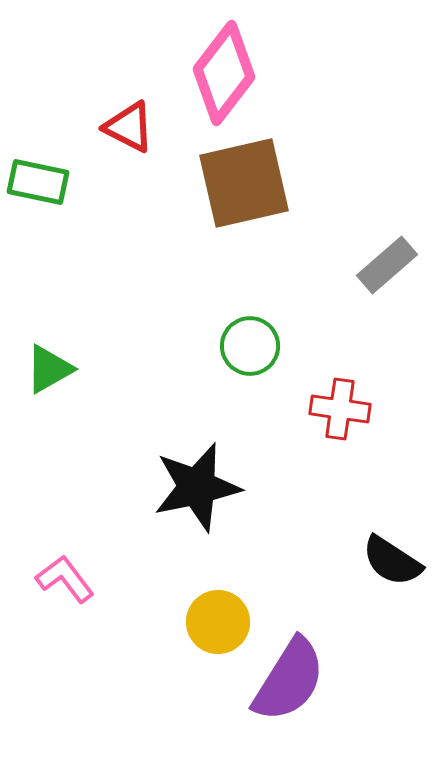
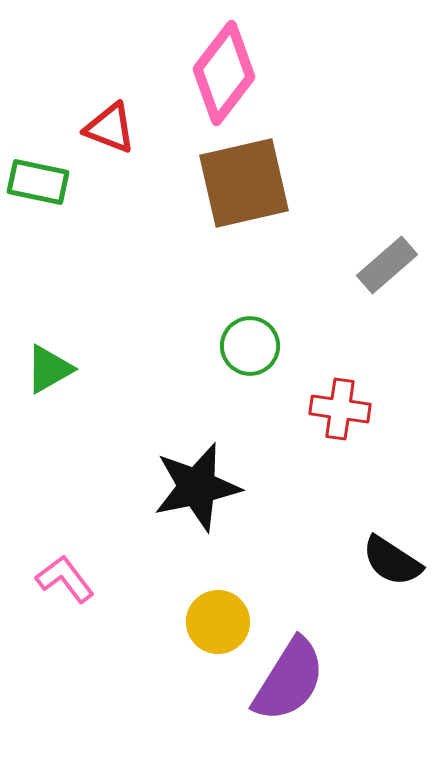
red triangle: moved 19 px left, 1 px down; rotated 6 degrees counterclockwise
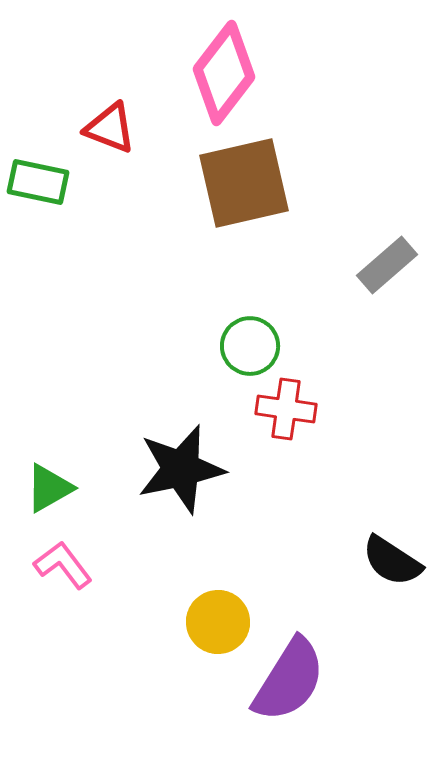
green triangle: moved 119 px down
red cross: moved 54 px left
black star: moved 16 px left, 18 px up
pink L-shape: moved 2 px left, 14 px up
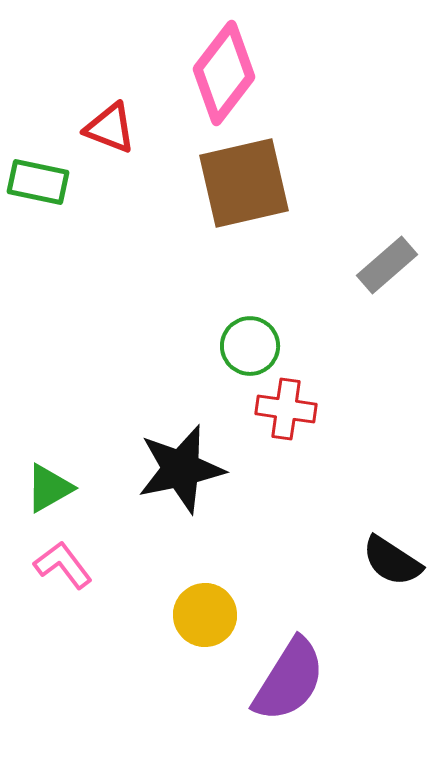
yellow circle: moved 13 px left, 7 px up
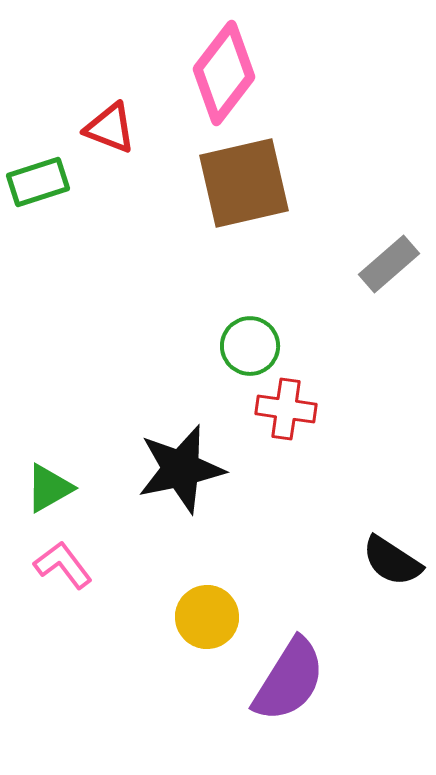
green rectangle: rotated 30 degrees counterclockwise
gray rectangle: moved 2 px right, 1 px up
yellow circle: moved 2 px right, 2 px down
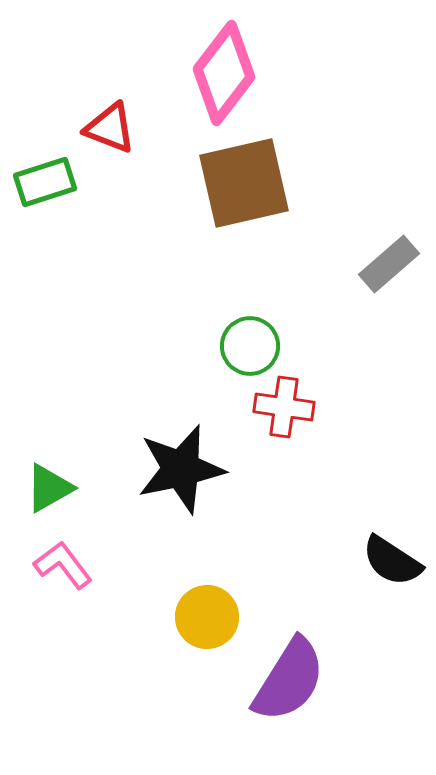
green rectangle: moved 7 px right
red cross: moved 2 px left, 2 px up
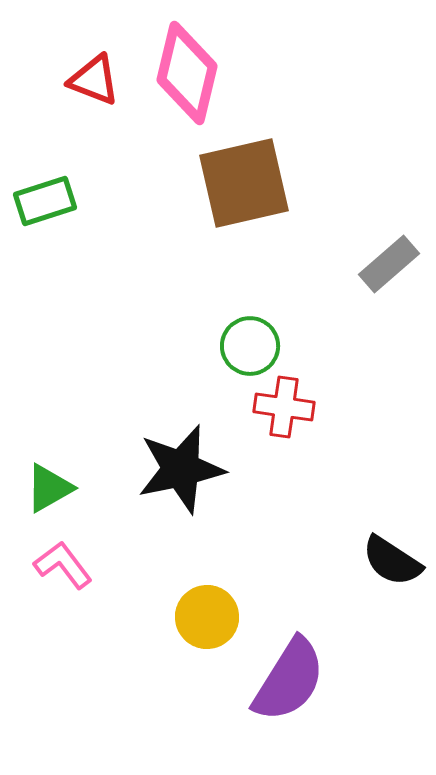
pink diamond: moved 37 px left; rotated 24 degrees counterclockwise
red triangle: moved 16 px left, 48 px up
green rectangle: moved 19 px down
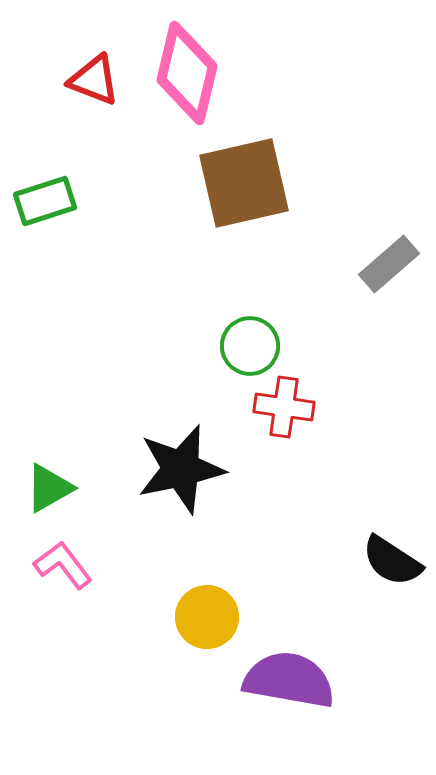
purple semicircle: rotated 112 degrees counterclockwise
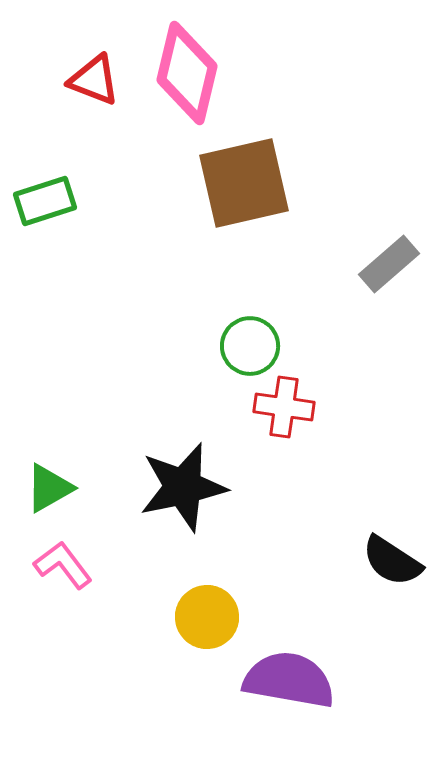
black star: moved 2 px right, 18 px down
